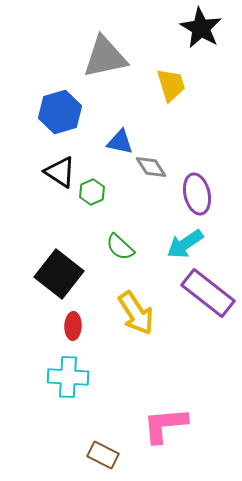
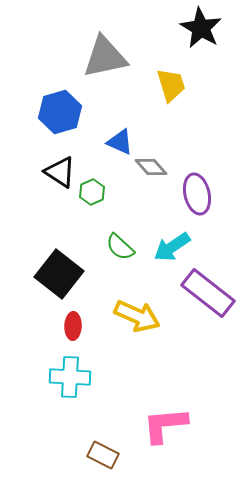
blue triangle: rotated 12 degrees clockwise
gray diamond: rotated 8 degrees counterclockwise
cyan arrow: moved 13 px left, 3 px down
yellow arrow: moved 1 px right, 3 px down; rotated 33 degrees counterclockwise
cyan cross: moved 2 px right
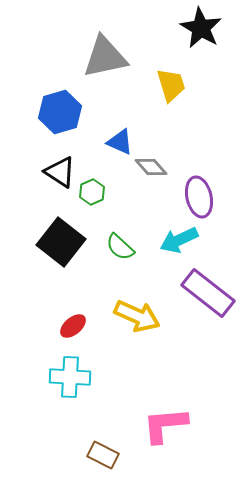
purple ellipse: moved 2 px right, 3 px down
cyan arrow: moved 7 px right, 7 px up; rotated 9 degrees clockwise
black square: moved 2 px right, 32 px up
red ellipse: rotated 48 degrees clockwise
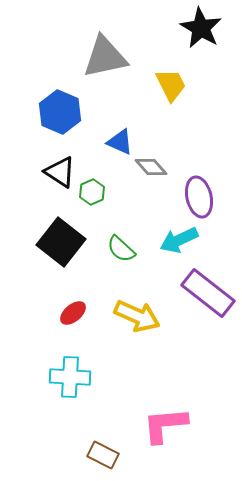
yellow trapezoid: rotated 9 degrees counterclockwise
blue hexagon: rotated 21 degrees counterclockwise
green semicircle: moved 1 px right, 2 px down
red ellipse: moved 13 px up
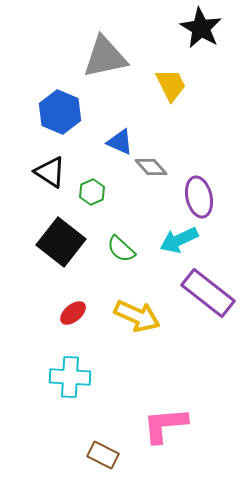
black triangle: moved 10 px left
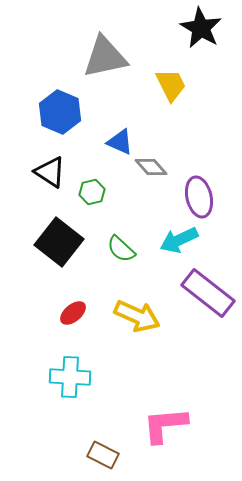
green hexagon: rotated 10 degrees clockwise
black square: moved 2 px left
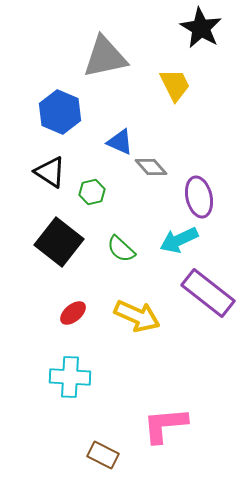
yellow trapezoid: moved 4 px right
